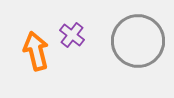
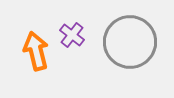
gray circle: moved 8 px left, 1 px down
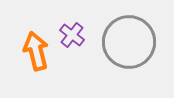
gray circle: moved 1 px left
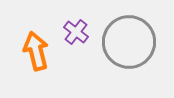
purple cross: moved 4 px right, 3 px up
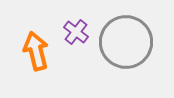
gray circle: moved 3 px left
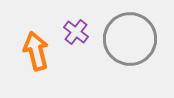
gray circle: moved 4 px right, 3 px up
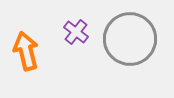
orange arrow: moved 10 px left
